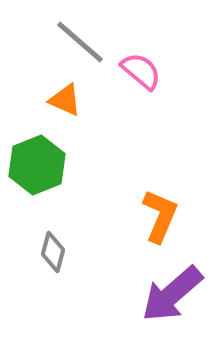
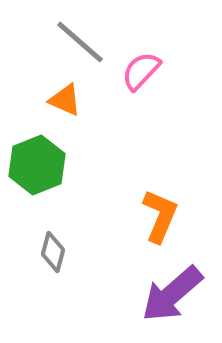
pink semicircle: rotated 87 degrees counterclockwise
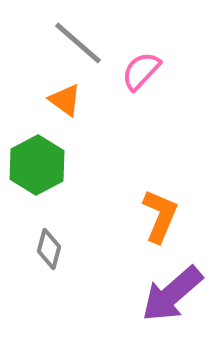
gray line: moved 2 px left, 1 px down
orange triangle: rotated 12 degrees clockwise
green hexagon: rotated 6 degrees counterclockwise
gray diamond: moved 4 px left, 3 px up
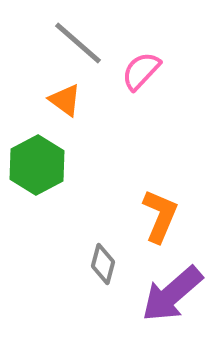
gray diamond: moved 54 px right, 15 px down
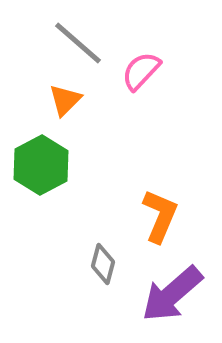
orange triangle: rotated 39 degrees clockwise
green hexagon: moved 4 px right
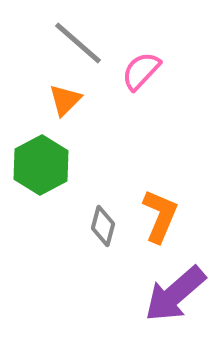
gray diamond: moved 38 px up
purple arrow: moved 3 px right
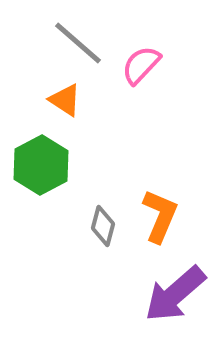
pink semicircle: moved 6 px up
orange triangle: rotated 42 degrees counterclockwise
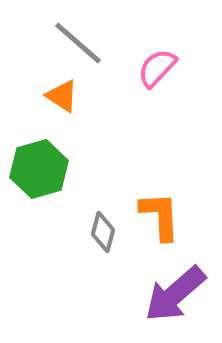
pink semicircle: moved 16 px right, 3 px down
orange triangle: moved 3 px left, 4 px up
green hexagon: moved 2 px left, 4 px down; rotated 12 degrees clockwise
orange L-shape: rotated 26 degrees counterclockwise
gray diamond: moved 6 px down
